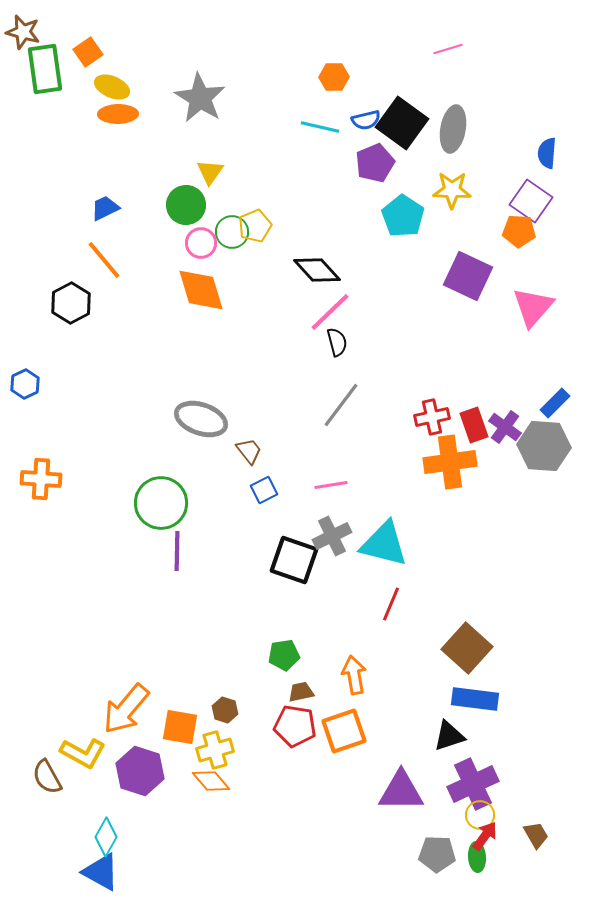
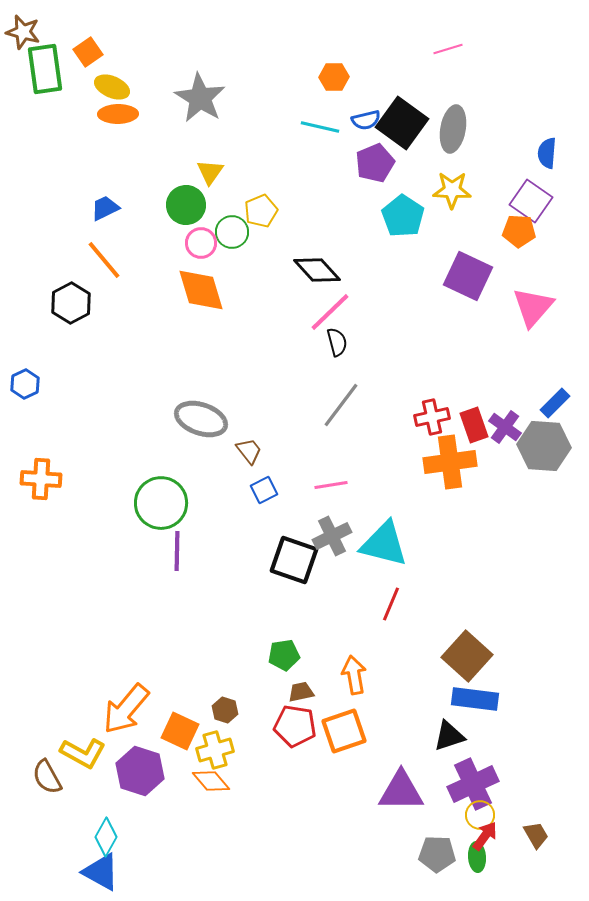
yellow pentagon at (255, 226): moved 6 px right, 15 px up
brown square at (467, 648): moved 8 px down
orange square at (180, 727): moved 4 px down; rotated 15 degrees clockwise
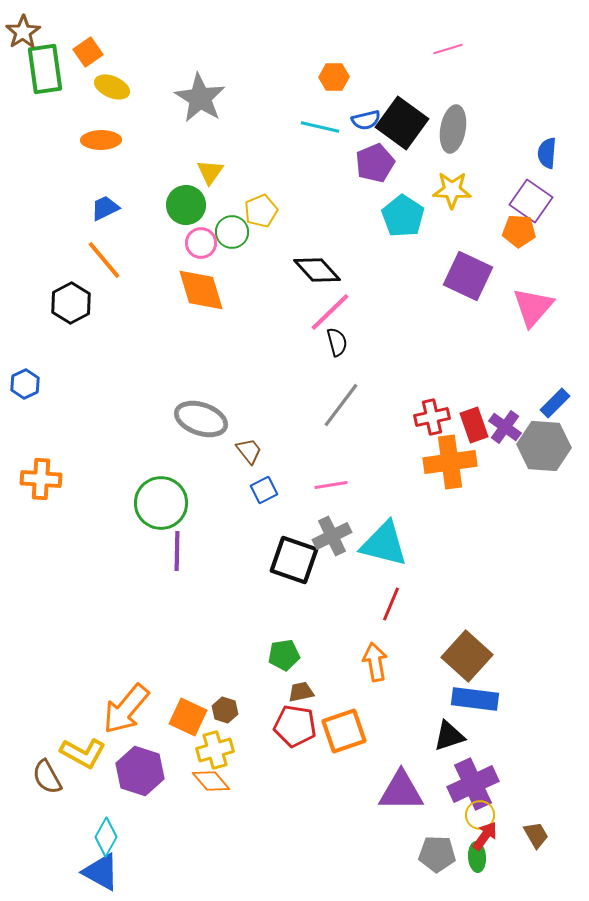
brown star at (23, 32): rotated 24 degrees clockwise
orange ellipse at (118, 114): moved 17 px left, 26 px down
orange arrow at (354, 675): moved 21 px right, 13 px up
orange square at (180, 731): moved 8 px right, 14 px up
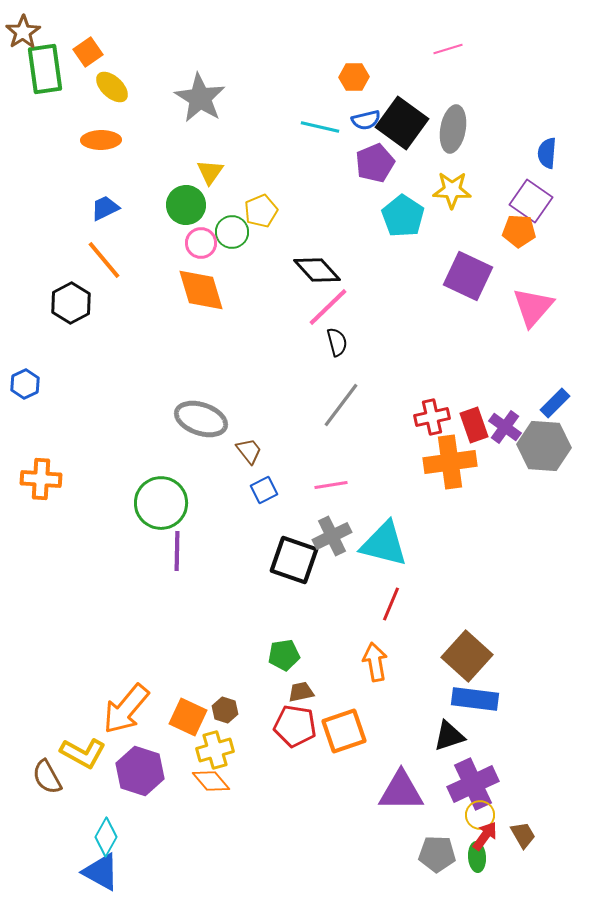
orange hexagon at (334, 77): moved 20 px right
yellow ellipse at (112, 87): rotated 20 degrees clockwise
pink line at (330, 312): moved 2 px left, 5 px up
brown trapezoid at (536, 835): moved 13 px left
